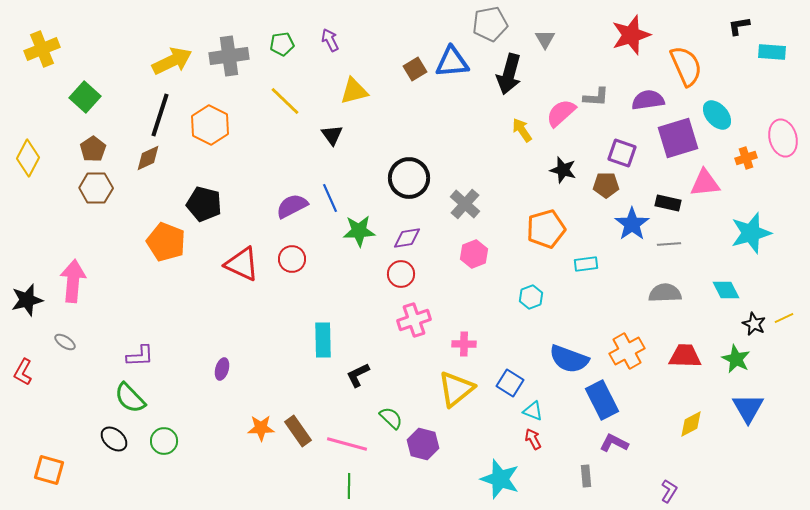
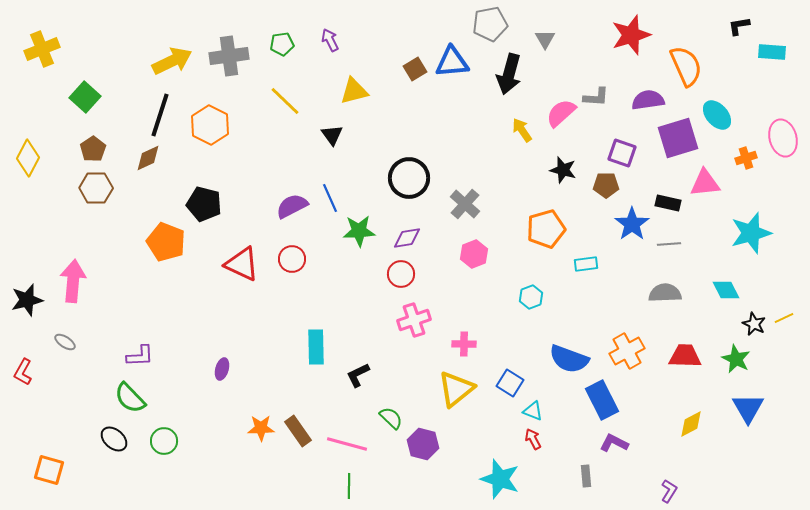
cyan rectangle at (323, 340): moved 7 px left, 7 px down
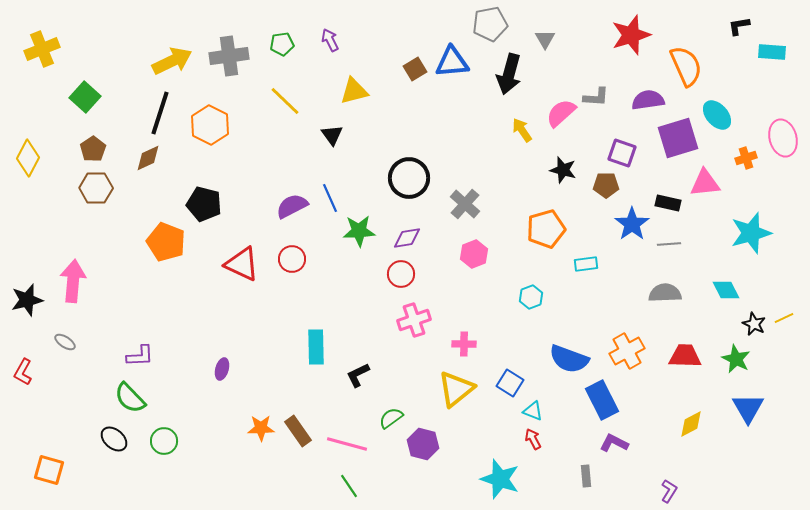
black line at (160, 115): moved 2 px up
green semicircle at (391, 418): rotated 80 degrees counterclockwise
green line at (349, 486): rotated 35 degrees counterclockwise
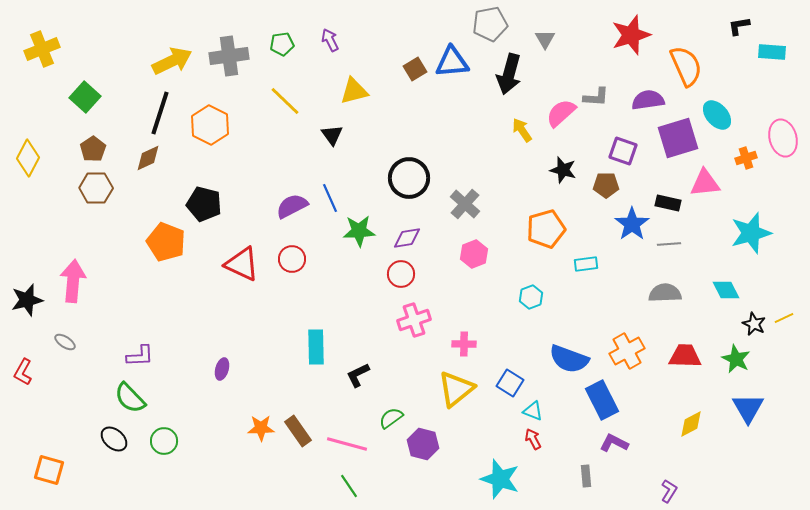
purple square at (622, 153): moved 1 px right, 2 px up
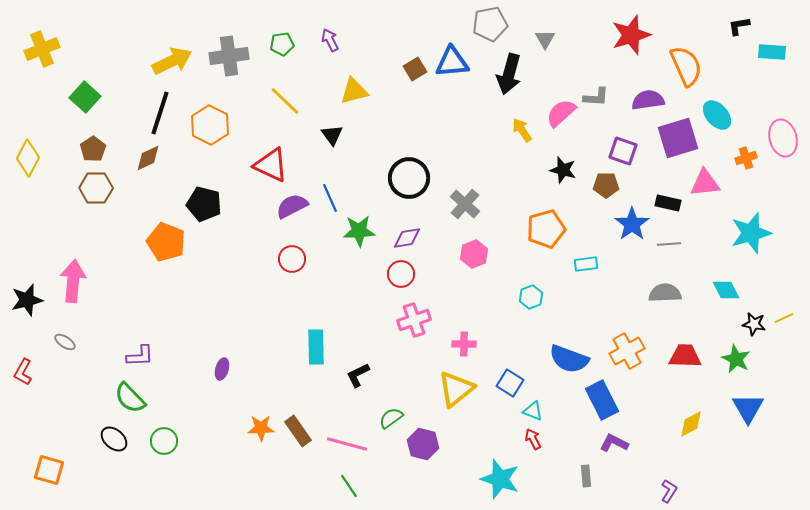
red triangle at (242, 264): moved 29 px right, 99 px up
black star at (754, 324): rotated 15 degrees counterclockwise
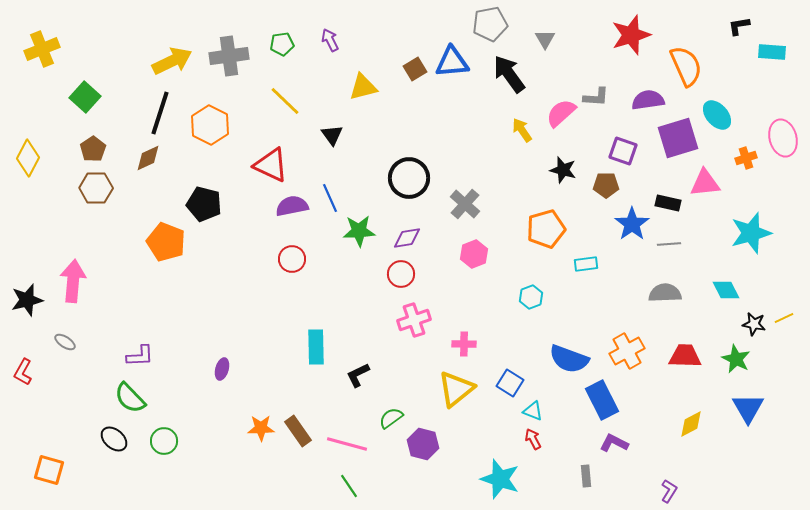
black arrow at (509, 74): rotated 129 degrees clockwise
yellow triangle at (354, 91): moved 9 px right, 4 px up
purple semicircle at (292, 206): rotated 16 degrees clockwise
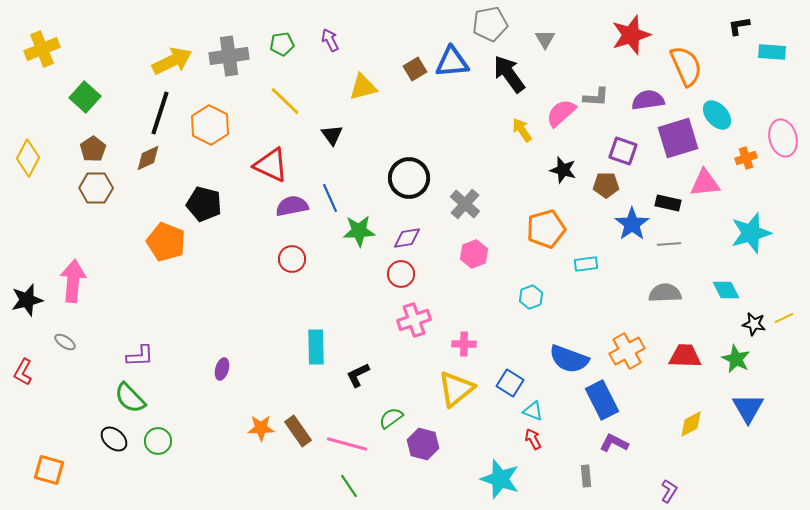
green circle at (164, 441): moved 6 px left
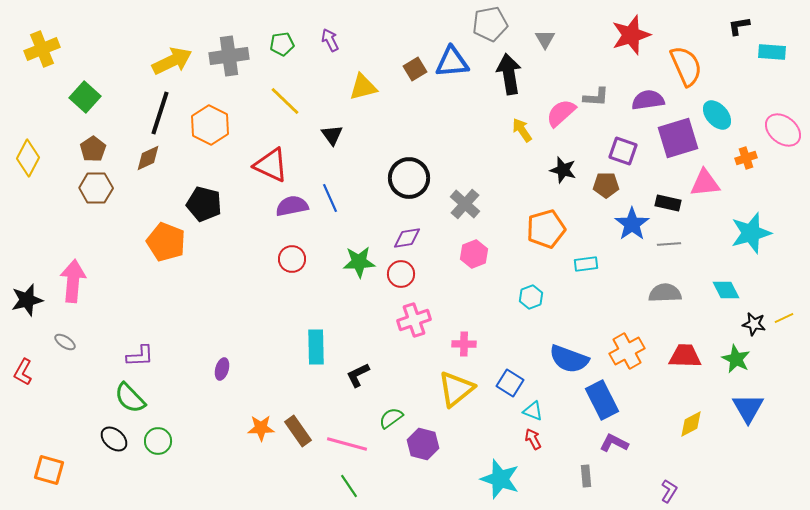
black arrow at (509, 74): rotated 27 degrees clockwise
pink ellipse at (783, 138): moved 8 px up; rotated 36 degrees counterclockwise
green star at (359, 231): moved 31 px down
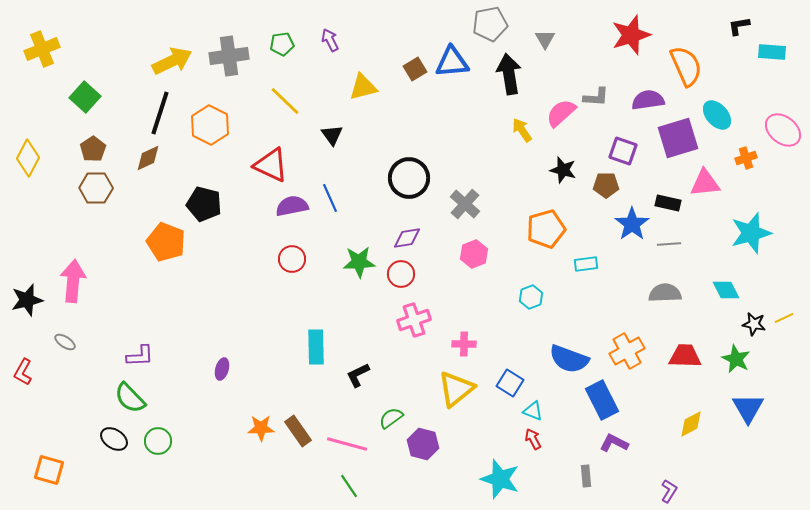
black ellipse at (114, 439): rotated 8 degrees counterclockwise
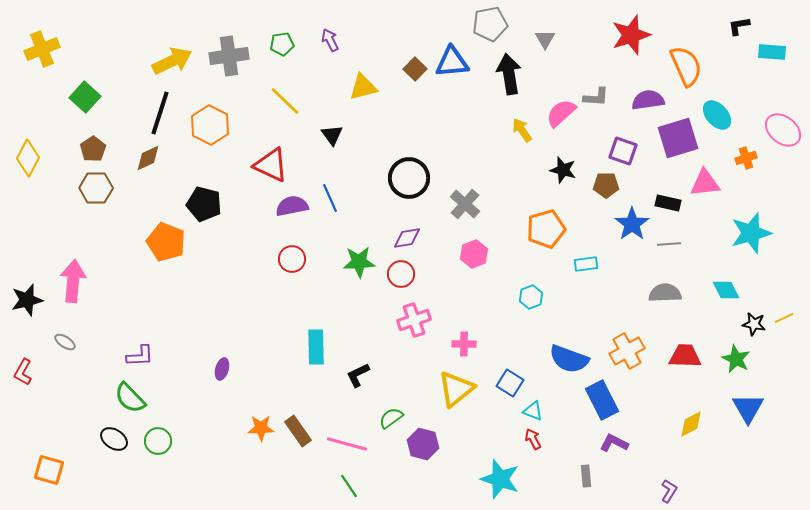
brown square at (415, 69): rotated 15 degrees counterclockwise
